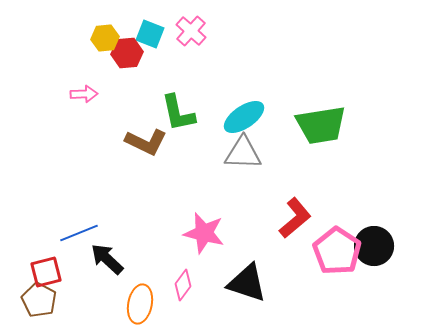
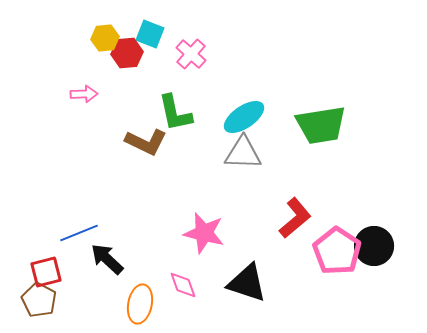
pink cross: moved 23 px down
green L-shape: moved 3 px left
pink diamond: rotated 56 degrees counterclockwise
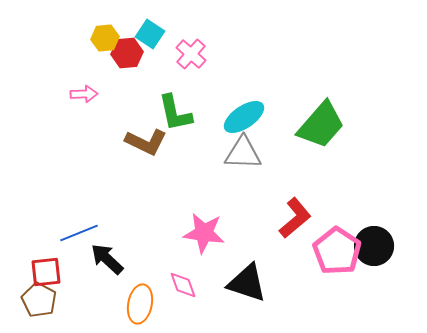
cyan square: rotated 12 degrees clockwise
green trapezoid: rotated 40 degrees counterclockwise
pink star: rotated 6 degrees counterclockwise
red square: rotated 8 degrees clockwise
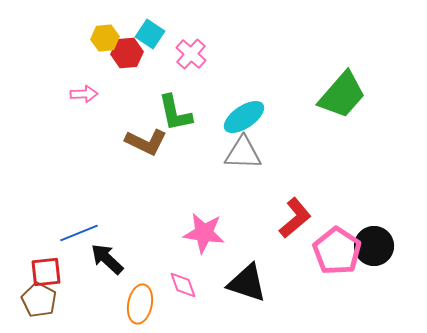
green trapezoid: moved 21 px right, 30 px up
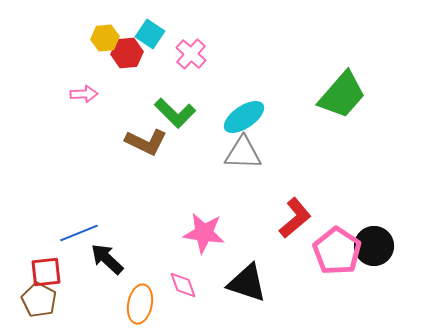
green L-shape: rotated 33 degrees counterclockwise
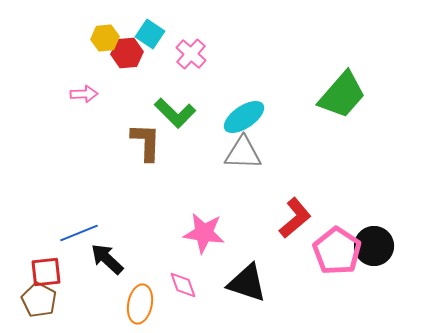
brown L-shape: rotated 114 degrees counterclockwise
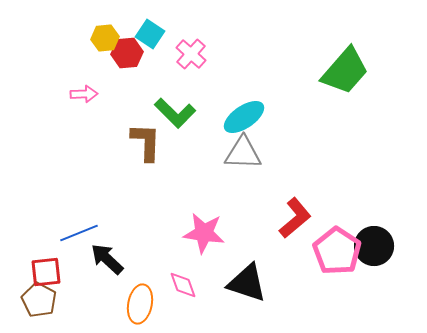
green trapezoid: moved 3 px right, 24 px up
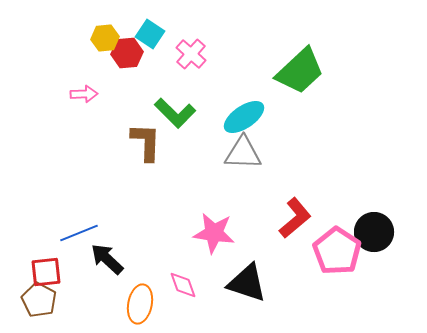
green trapezoid: moved 45 px left; rotated 6 degrees clockwise
pink star: moved 10 px right
black circle: moved 14 px up
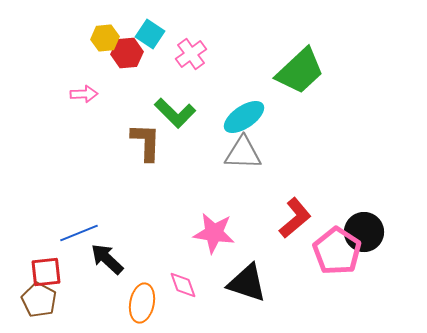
pink cross: rotated 12 degrees clockwise
black circle: moved 10 px left
orange ellipse: moved 2 px right, 1 px up
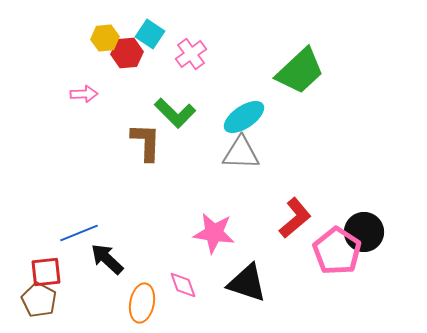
gray triangle: moved 2 px left
